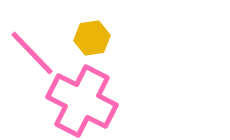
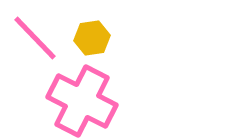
pink line: moved 3 px right, 15 px up
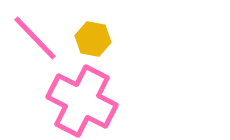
yellow hexagon: moved 1 px right, 1 px down; rotated 20 degrees clockwise
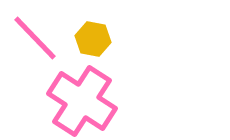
pink cross: rotated 6 degrees clockwise
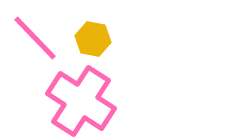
pink cross: moved 1 px left
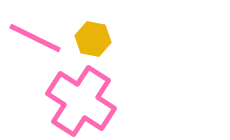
pink line: rotated 20 degrees counterclockwise
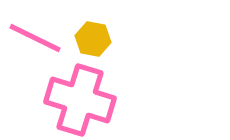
pink cross: moved 1 px left, 1 px up; rotated 16 degrees counterclockwise
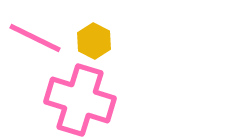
yellow hexagon: moved 1 px right, 2 px down; rotated 16 degrees clockwise
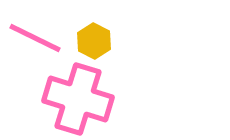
pink cross: moved 2 px left, 1 px up
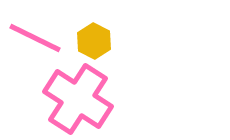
pink cross: rotated 16 degrees clockwise
